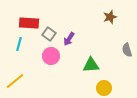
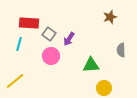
gray semicircle: moved 6 px left; rotated 16 degrees clockwise
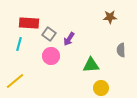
brown star: rotated 16 degrees clockwise
yellow circle: moved 3 px left
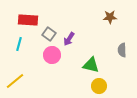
red rectangle: moved 1 px left, 3 px up
gray semicircle: moved 1 px right
pink circle: moved 1 px right, 1 px up
green triangle: rotated 18 degrees clockwise
yellow circle: moved 2 px left, 2 px up
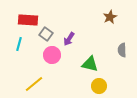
brown star: rotated 24 degrees counterclockwise
gray square: moved 3 px left
green triangle: moved 1 px left, 1 px up
yellow line: moved 19 px right, 3 px down
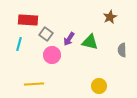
green triangle: moved 22 px up
yellow line: rotated 36 degrees clockwise
